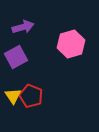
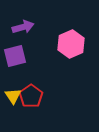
pink hexagon: rotated 8 degrees counterclockwise
purple square: moved 1 px left, 1 px up; rotated 15 degrees clockwise
red pentagon: rotated 15 degrees clockwise
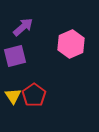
purple arrow: rotated 25 degrees counterclockwise
red pentagon: moved 3 px right, 1 px up
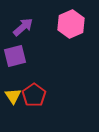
pink hexagon: moved 20 px up
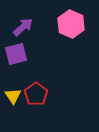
pink hexagon: rotated 12 degrees counterclockwise
purple square: moved 1 px right, 2 px up
red pentagon: moved 2 px right, 1 px up
